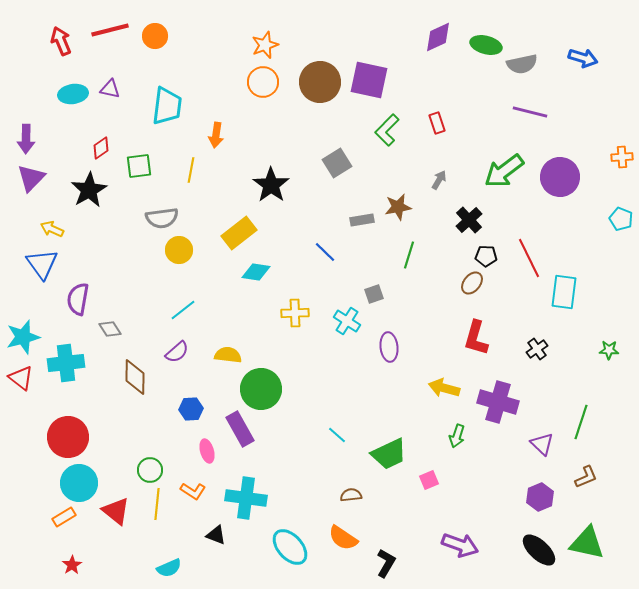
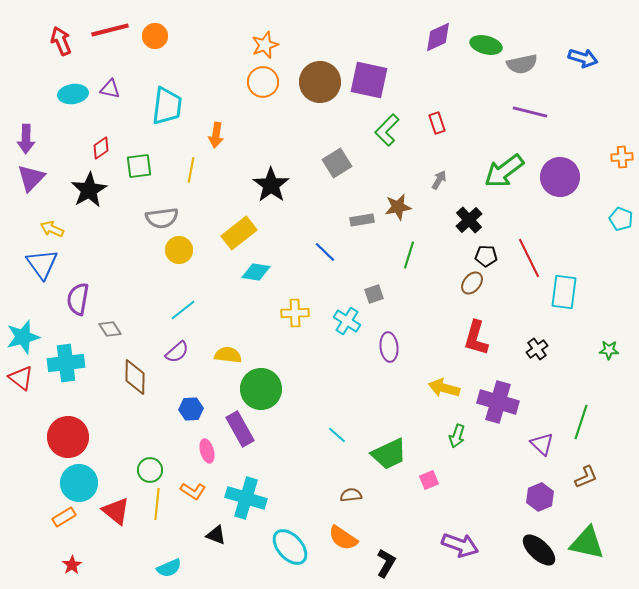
cyan cross at (246, 498): rotated 9 degrees clockwise
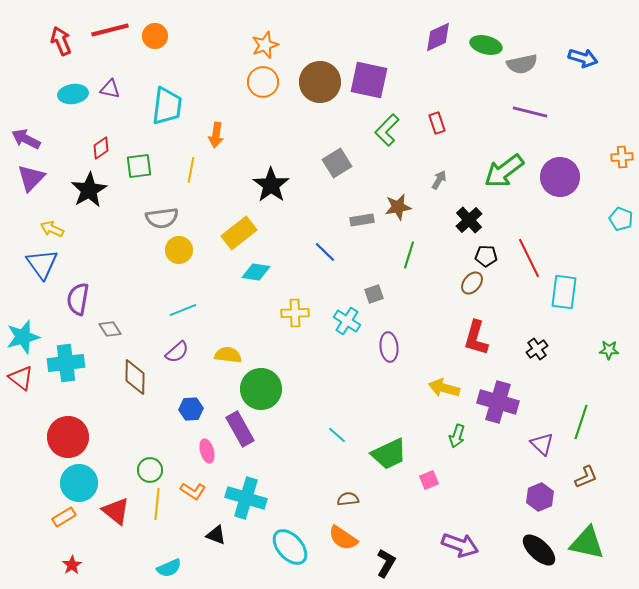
purple arrow at (26, 139): rotated 116 degrees clockwise
cyan line at (183, 310): rotated 16 degrees clockwise
brown semicircle at (351, 495): moved 3 px left, 4 px down
